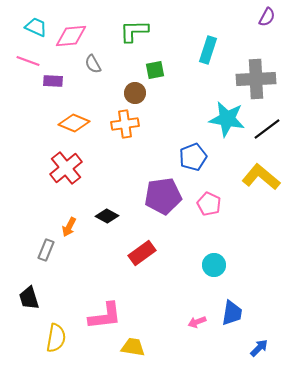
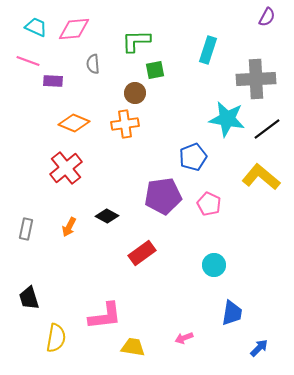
green L-shape: moved 2 px right, 10 px down
pink diamond: moved 3 px right, 7 px up
gray semicircle: rotated 24 degrees clockwise
gray rectangle: moved 20 px left, 21 px up; rotated 10 degrees counterclockwise
pink arrow: moved 13 px left, 16 px down
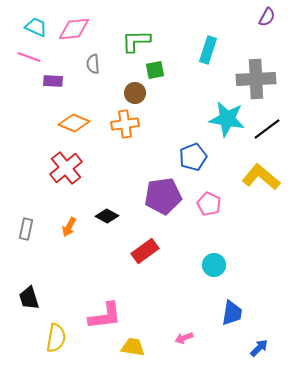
pink line: moved 1 px right, 4 px up
red rectangle: moved 3 px right, 2 px up
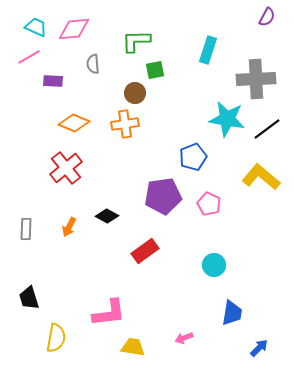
pink line: rotated 50 degrees counterclockwise
gray rectangle: rotated 10 degrees counterclockwise
pink L-shape: moved 4 px right, 3 px up
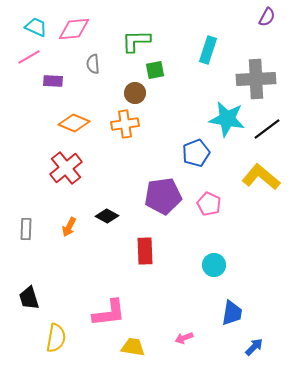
blue pentagon: moved 3 px right, 4 px up
red rectangle: rotated 56 degrees counterclockwise
blue arrow: moved 5 px left, 1 px up
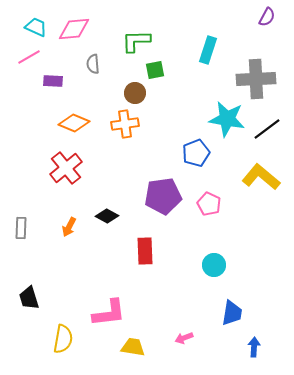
gray rectangle: moved 5 px left, 1 px up
yellow semicircle: moved 7 px right, 1 px down
blue arrow: rotated 42 degrees counterclockwise
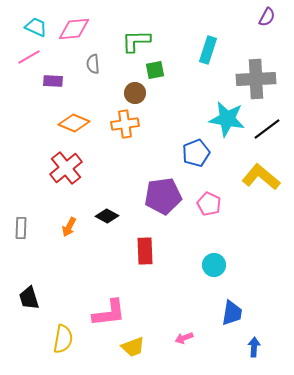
yellow trapezoid: rotated 150 degrees clockwise
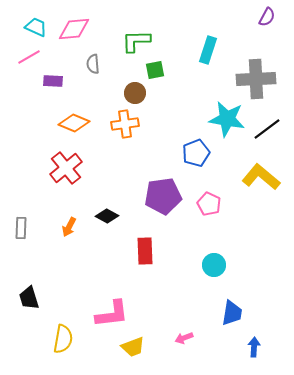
pink L-shape: moved 3 px right, 1 px down
